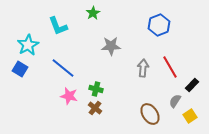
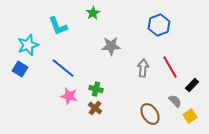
cyan star: rotated 10 degrees clockwise
gray semicircle: rotated 104 degrees clockwise
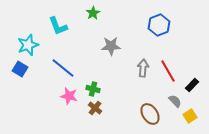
red line: moved 2 px left, 4 px down
green cross: moved 3 px left
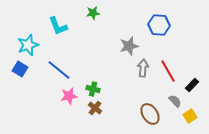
green star: rotated 24 degrees clockwise
blue hexagon: rotated 25 degrees clockwise
gray star: moved 18 px right; rotated 12 degrees counterclockwise
blue line: moved 4 px left, 2 px down
pink star: rotated 24 degrees counterclockwise
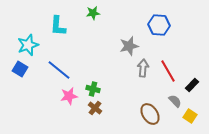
cyan L-shape: rotated 25 degrees clockwise
yellow square: rotated 24 degrees counterclockwise
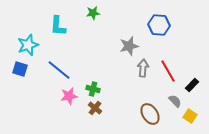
blue square: rotated 14 degrees counterclockwise
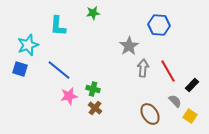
gray star: rotated 18 degrees counterclockwise
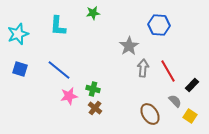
cyan star: moved 10 px left, 11 px up
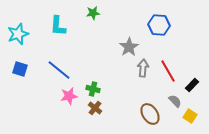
gray star: moved 1 px down
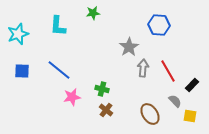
blue square: moved 2 px right, 2 px down; rotated 14 degrees counterclockwise
green cross: moved 9 px right
pink star: moved 3 px right, 1 px down
brown cross: moved 11 px right, 2 px down
yellow square: rotated 24 degrees counterclockwise
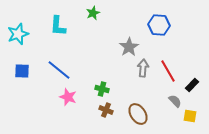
green star: rotated 16 degrees counterclockwise
pink star: moved 4 px left; rotated 30 degrees clockwise
brown cross: rotated 16 degrees counterclockwise
brown ellipse: moved 12 px left
